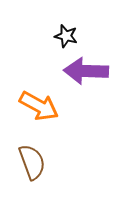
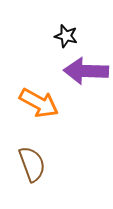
orange arrow: moved 3 px up
brown semicircle: moved 2 px down
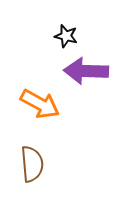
orange arrow: moved 1 px right, 1 px down
brown semicircle: rotated 15 degrees clockwise
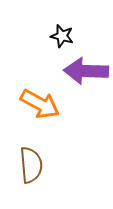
black star: moved 4 px left
brown semicircle: moved 1 px left, 1 px down
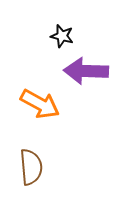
brown semicircle: moved 2 px down
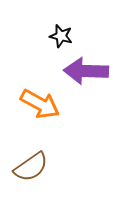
black star: moved 1 px left
brown semicircle: rotated 60 degrees clockwise
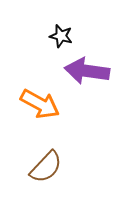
purple arrow: moved 1 px right; rotated 6 degrees clockwise
brown semicircle: moved 15 px right; rotated 12 degrees counterclockwise
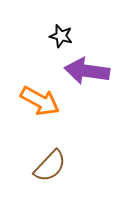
orange arrow: moved 3 px up
brown semicircle: moved 4 px right, 1 px up
